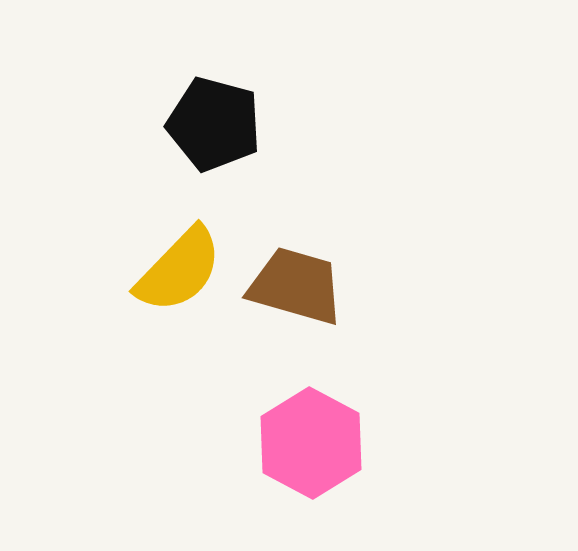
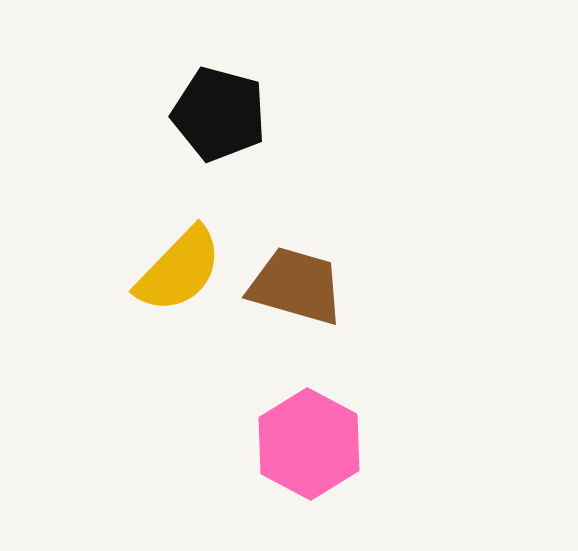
black pentagon: moved 5 px right, 10 px up
pink hexagon: moved 2 px left, 1 px down
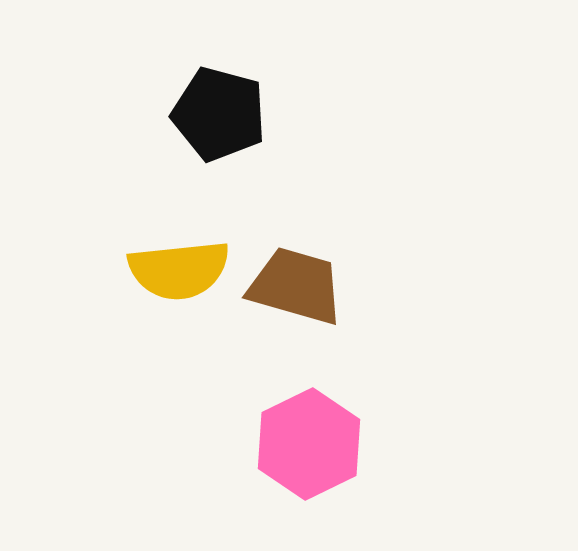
yellow semicircle: rotated 40 degrees clockwise
pink hexagon: rotated 6 degrees clockwise
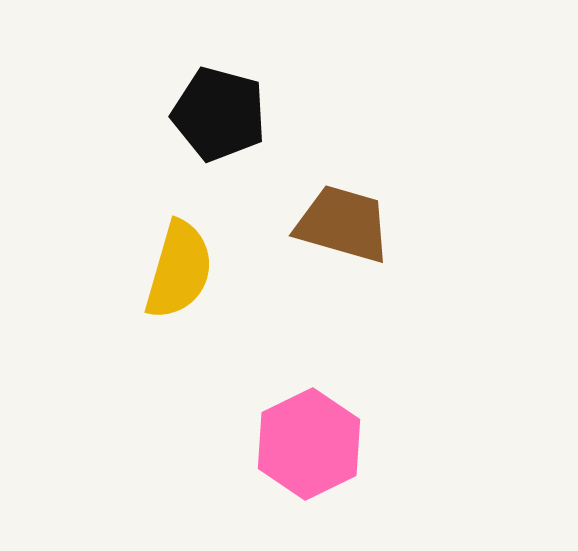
yellow semicircle: rotated 68 degrees counterclockwise
brown trapezoid: moved 47 px right, 62 px up
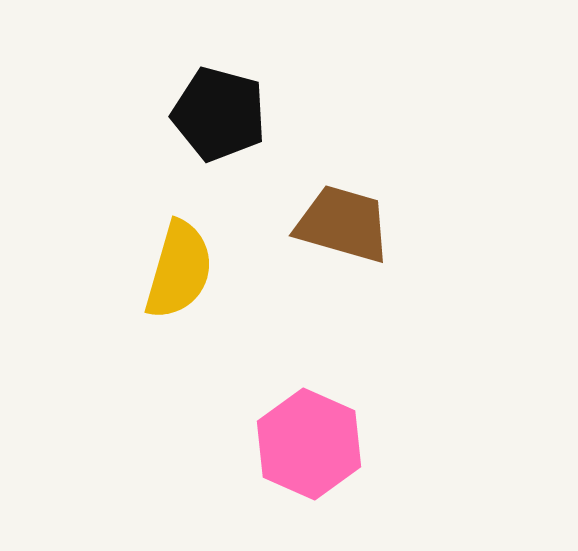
pink hexagon: rotated 10 degrees counterclockwise
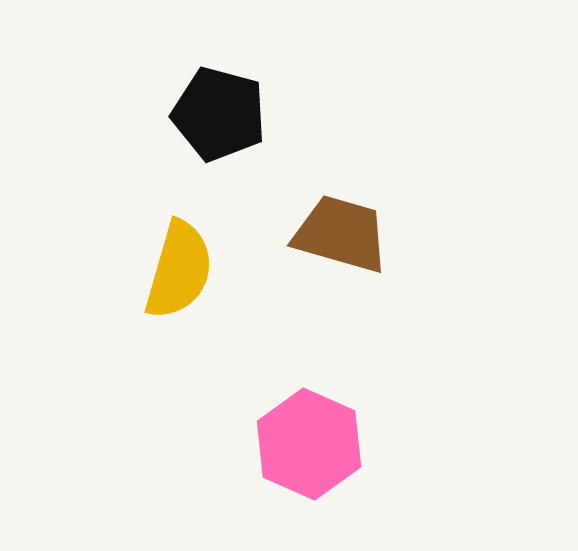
brown trapezoid: moved 2 px left, 10 px down
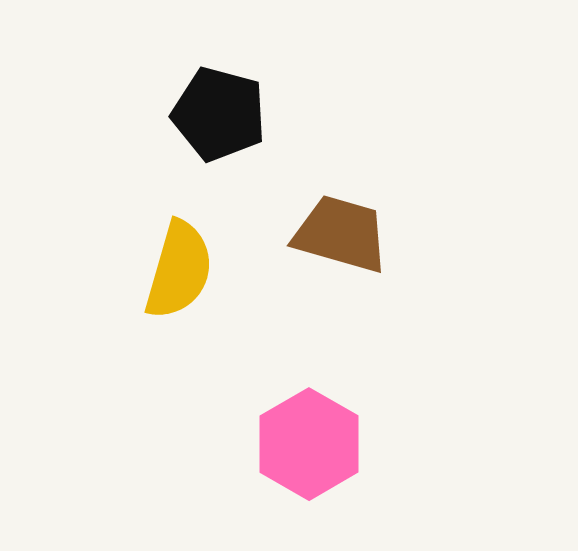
pink hexagon: rotated 6 degrees clockwise
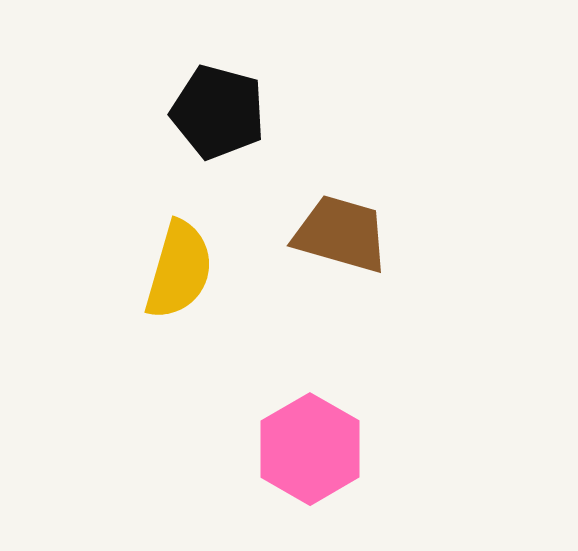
black pentagon: moved 1 px left, 2 px up
pink hexagon: moved 1 px right, 5 px down
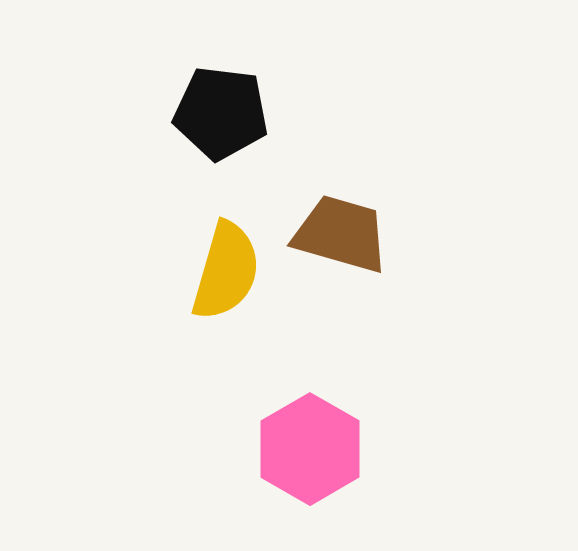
black pentagon: moved 3 px right, 1 px down; rotated 8 degrees counterclockwise
yellow semicircle: moved 47 px right, 1 px down
